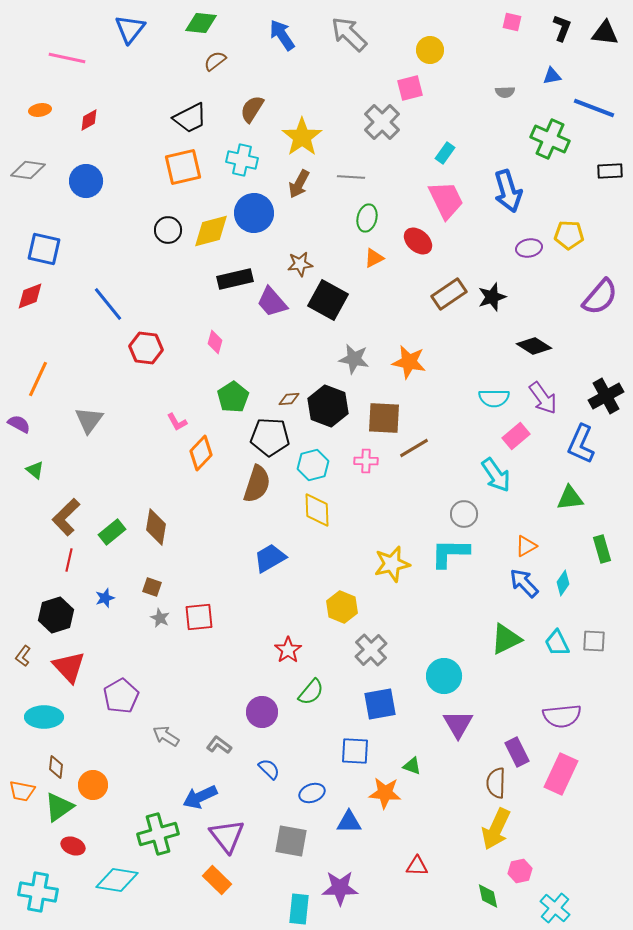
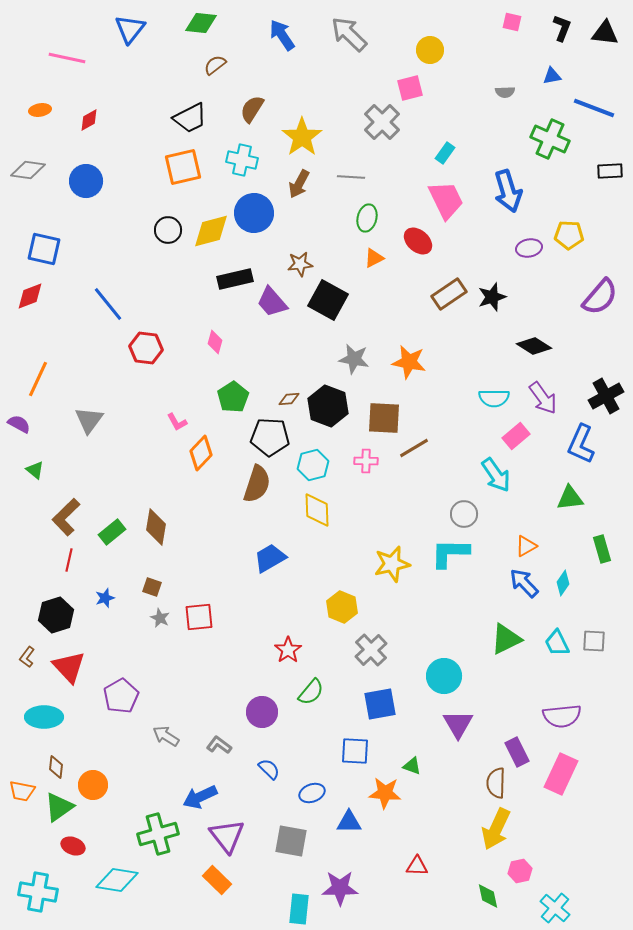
brown semicircle at (215, 61): moved 4 px down
brown L-shape at (23, 656): moved 4 px right, 1 px down
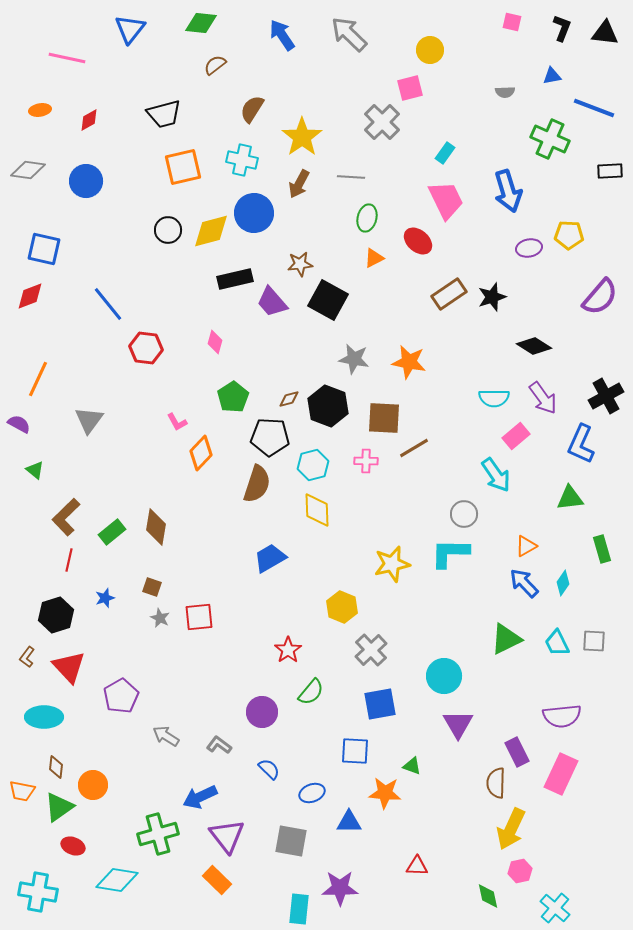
black trapezoid at (190, 118): moved 26 px left, 4 px up; rotated 12 degrees clockwise
brown diamond at (289, 399): rotated 10 degrees counterclockwise
yellow arrow at (496, 829): moved 15 px right
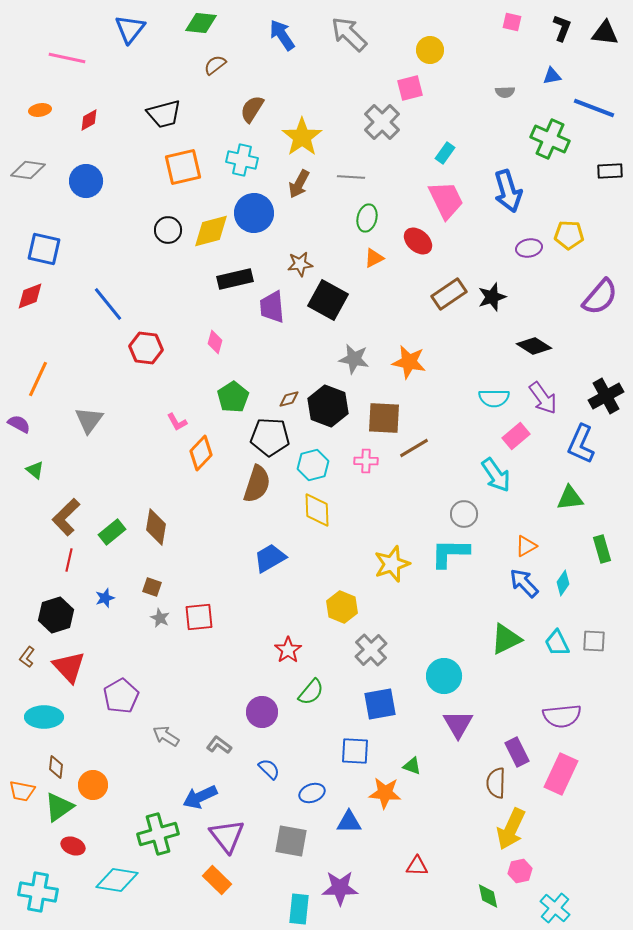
purple trapezoid at (272, 302): moved 5 px down; rotated 36 degrees clockwise
yellow star at (392, 564): rotated 6 degrees counterclockwise
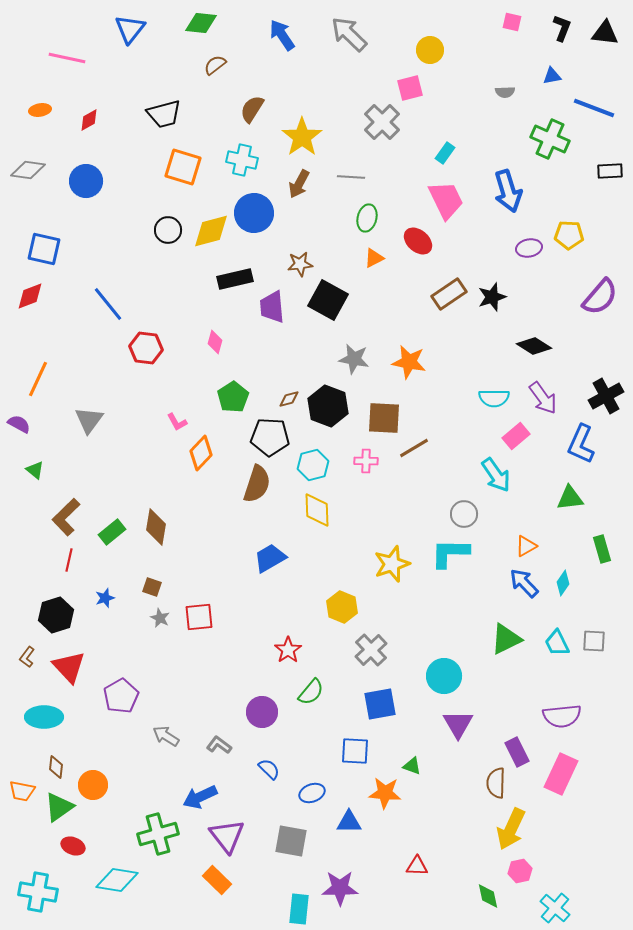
orange square at (183, 167): rotated 30 degrees clockwise
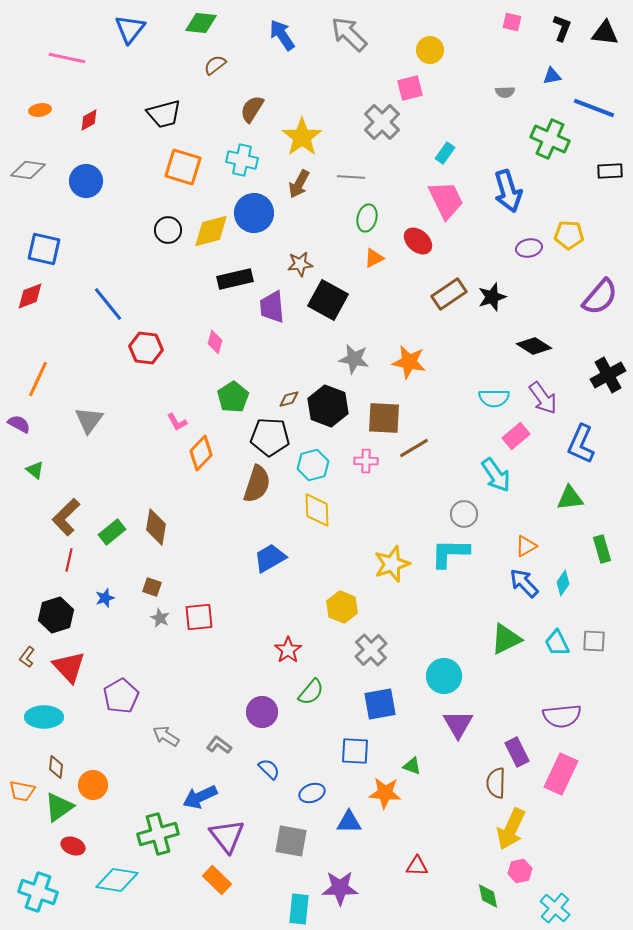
black cross at (606, 396): moved 2 px right, 21 px up
cyan cross at (38, 892): rotated 9 degrees clockwise
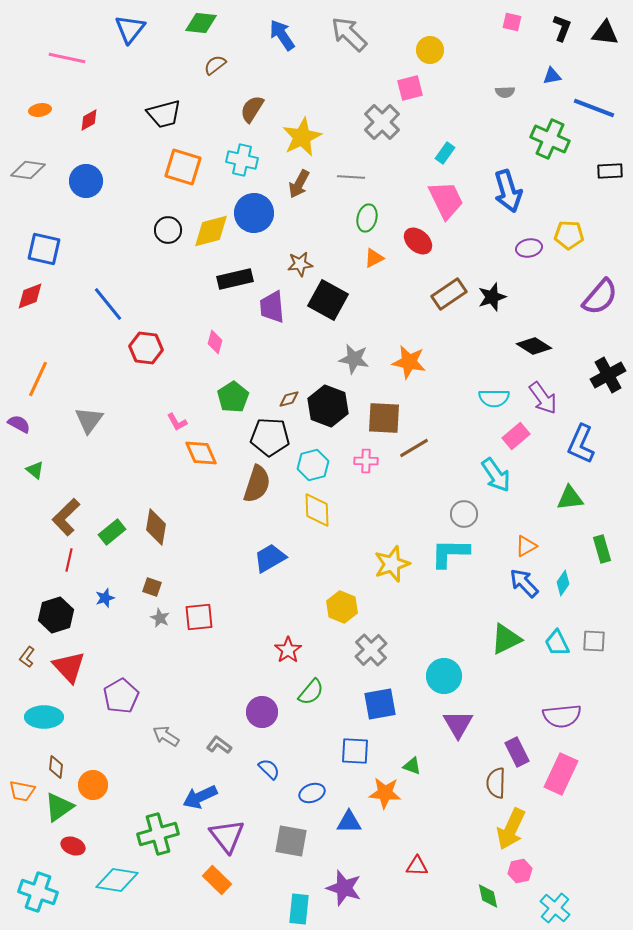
yellow star at (302, 137): rotated 9 degrees clockwise
orange diamond at (201, 453): rotated 68 degrees counterclockwise
purple star at (340, 888): moved 4 px right; rotated 18 degrees clockwise
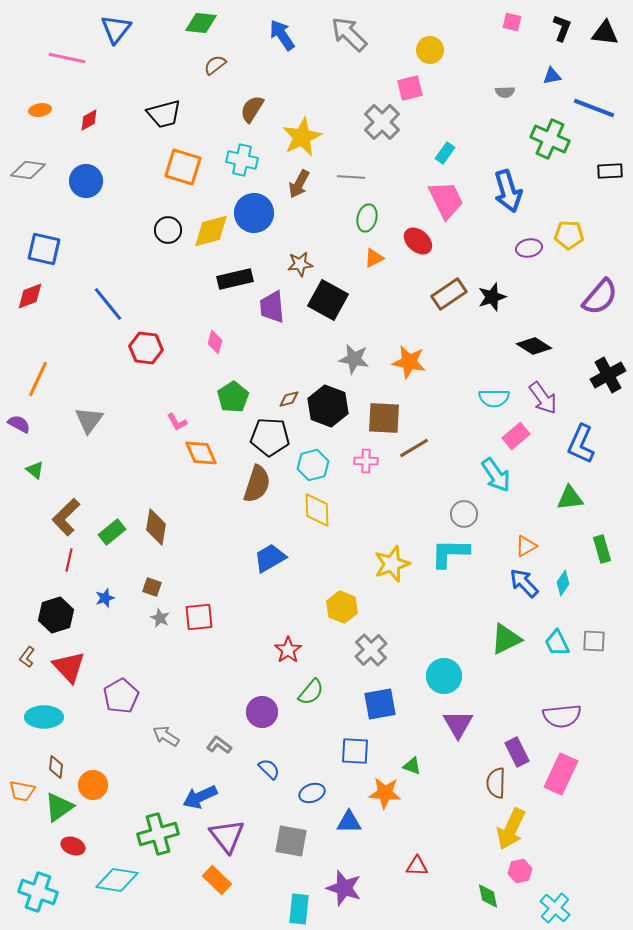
blue triangle at (130, 29): moved 14 px left
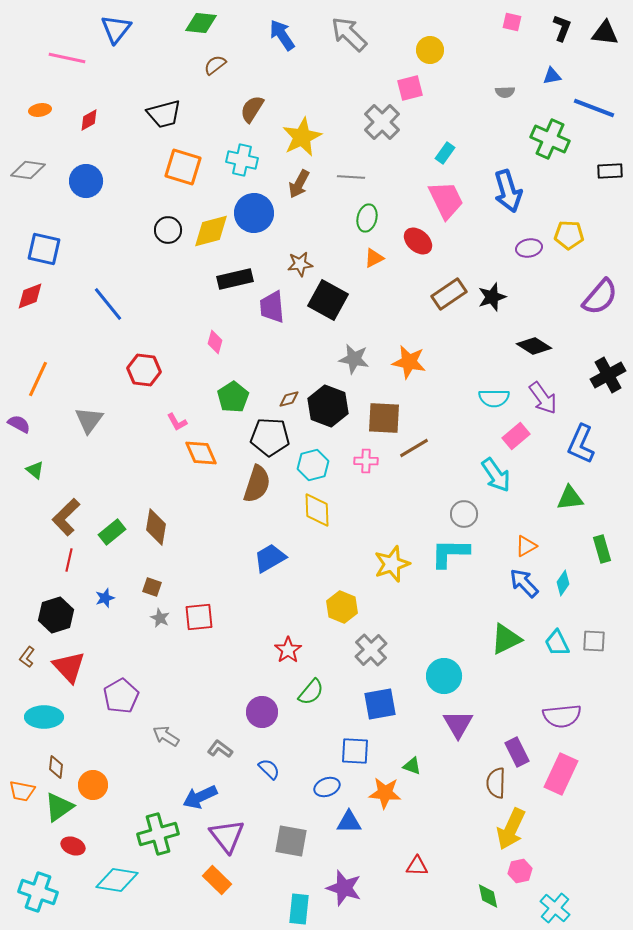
red hexagon at (146, 348): moved 2 px left, 22 px down
gray L-shape at (219, 745): moved 1 px right, 4 px down
blue ellipse at (312, 793): moved 15 px right, 6 px up
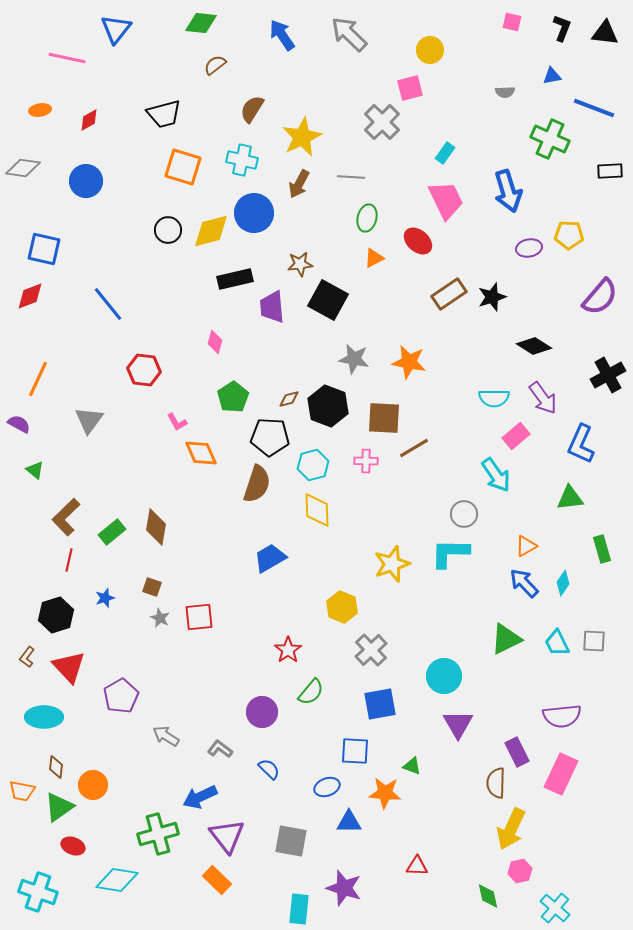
gray diamond at (28, 170): moved 5 px left, 2 px up
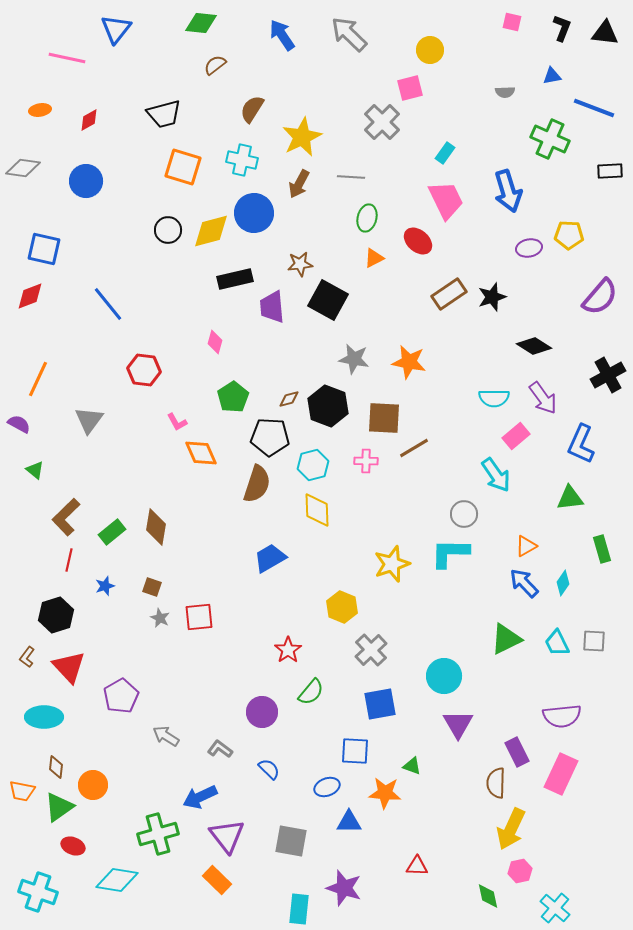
blue star at (105, 598): moved 12 px up
